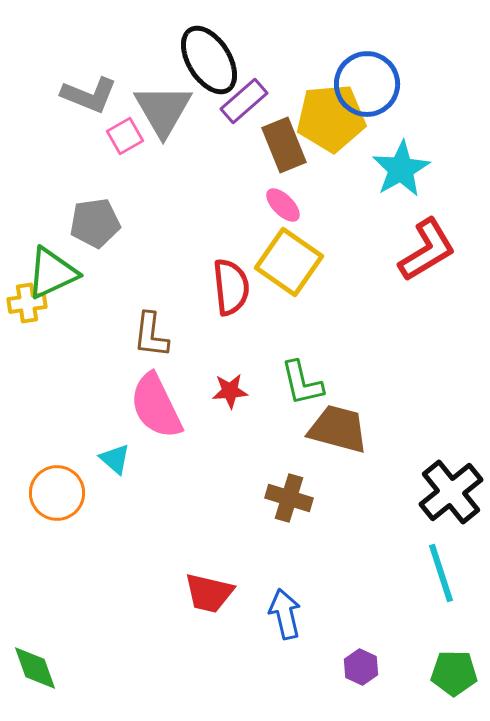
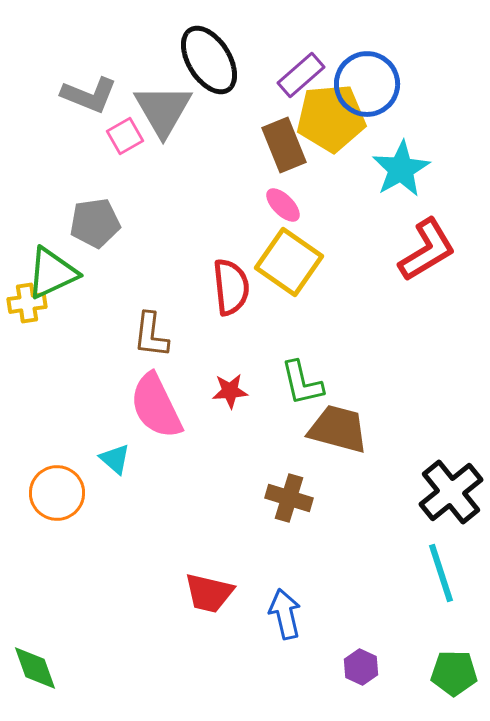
purple rectangle: moved 57 px right, 26 px up
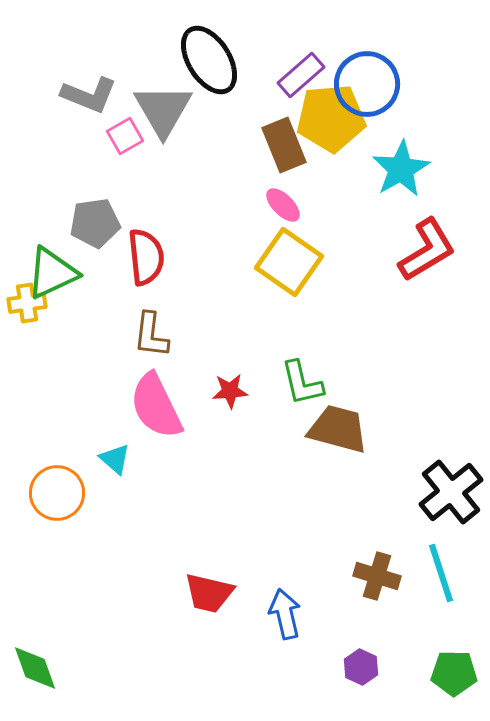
red semicircle: moved 85 px left, 30 px up
brown cross: moved 88 px right, 78 px down
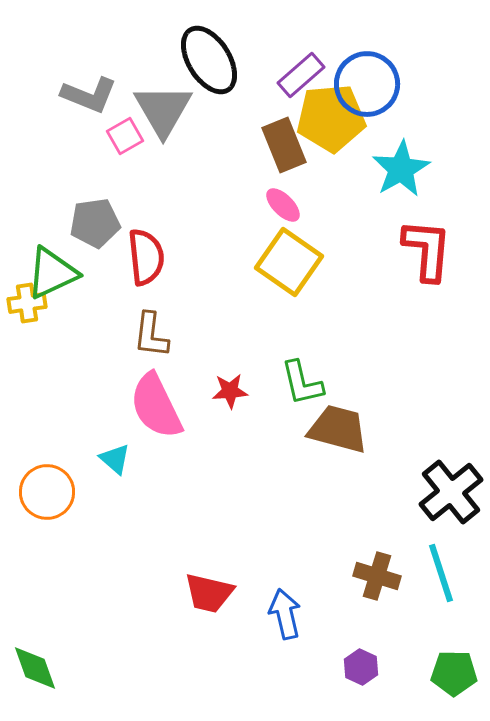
red L-shape: rotated 54 degrees counterclockwise
orange circle: moved 10 px left, 1 px up
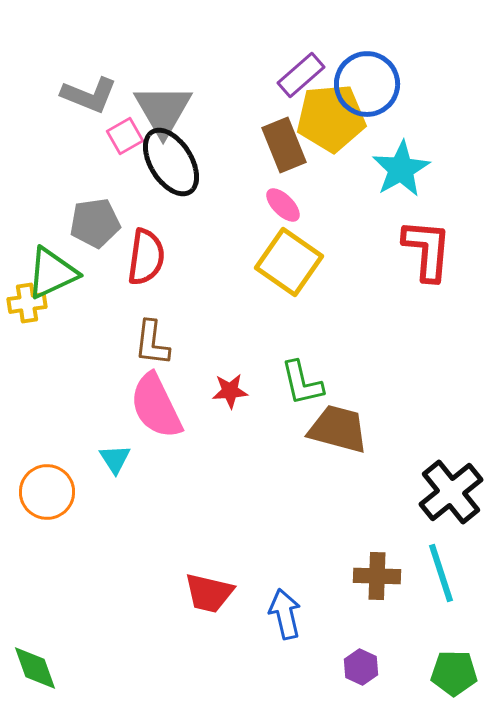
black ellipse: moved 38 px left, 102 px down
red semicircle: rotated 14 degrees clockwise
brown L-shape: moved 1 px right, 8 px down
cyan triangle: rotated 16 degrees clockwise
brown cross: rotated 15 degrees counterclockwise
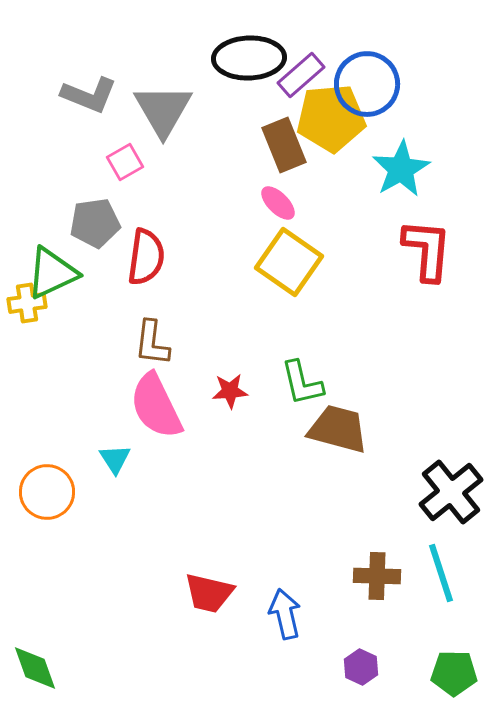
pink square: moved 26 px down
black ellipse: moved 78 px right, 104 px up; rotated 60 degrees counterclockwise
pink ellipse: moved 5 px left, 2 px up
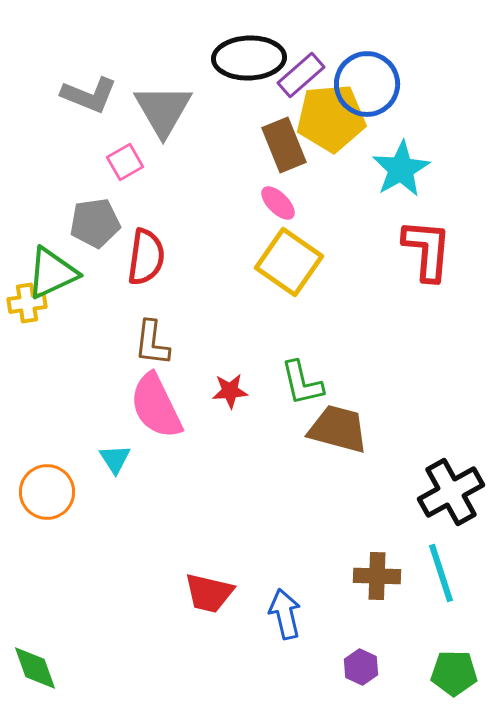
black cross: rotated 10 degrees clockwise
